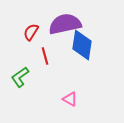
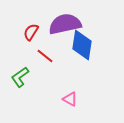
red line: rotated 36 degrees counterclockwise
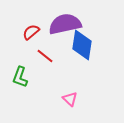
red semicircle: rotated 18 degrees clockwise
green L-shape: rotated 35 degrees counterclockwise
pink triangle: rotated 14 degrees clockwise
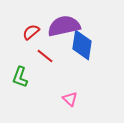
purple semicircle: moved 1 px left, 2 px down
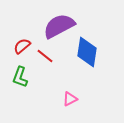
purple semicircle: moved 5 px left; rotated 16 degrees counterclockwise
red semicircle: moved 9 px left, 14 px down
blue diamond: moved 5 px right, 7 px down
pink triangle: rotated 49 degrees clockwise
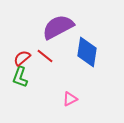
purple semicircle: moved 1 px left, 1 px down
red semicircle: moved 12 px down
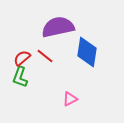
purple semicircle: rotated 16 degrees clockwise
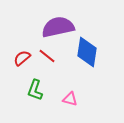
red line: moved 2 px right
green L-shape: moved 15 px right, 13 px down
pink triangle: rotated 42 degrees clockwise
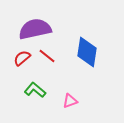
purple semicircle: moved 23 px left, 2 px down
green L-shape: rotated 110 degrees clockwise
pink triangle: moved 2 px down; rotated 35 degrees counterclockwise
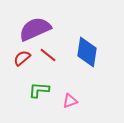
purple semicircle: rotated 12 degrees counterclockwise
red line: moved 1 px right, 1 px up
green L-shape: moved 4 px right; rotated 35 degrees counterclockwise
